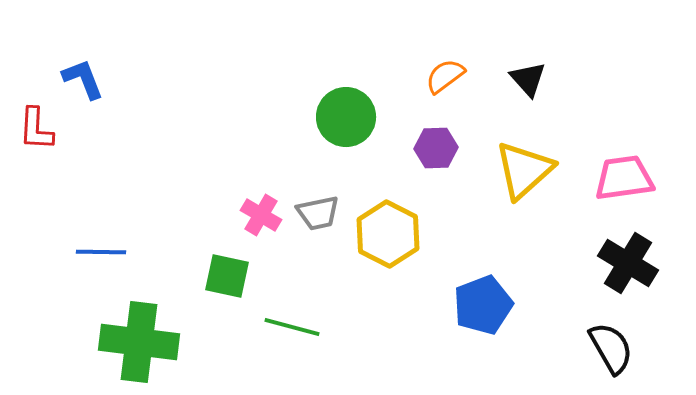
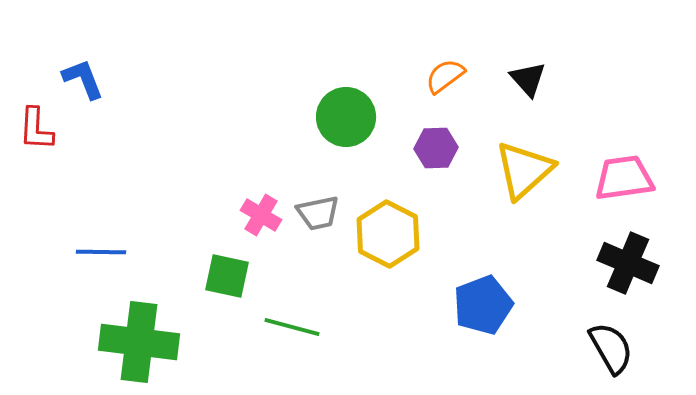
black cross: rotated 8 degrees counterclockwise
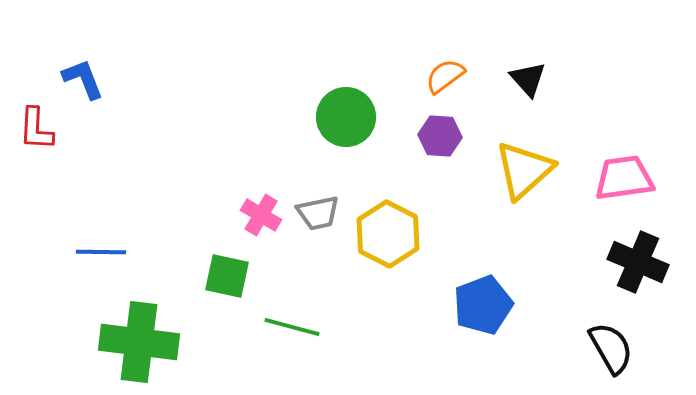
purple hexagon: moved 4 px right, 12 px up; rotated 6 degrees clockwise
black cross: moved 10 px right, 1 px up
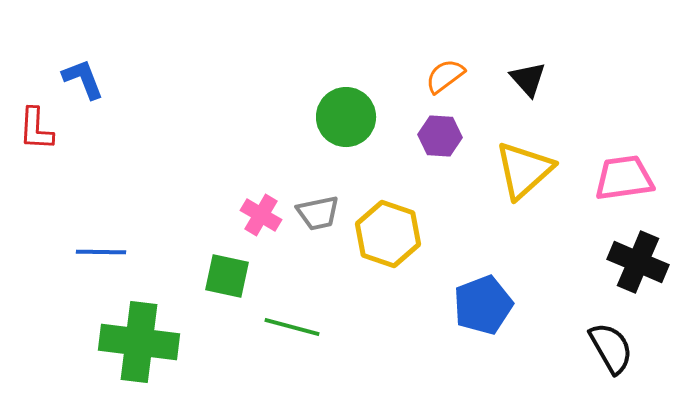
yellow hexagon: rotated 8 degrees counterclockwise
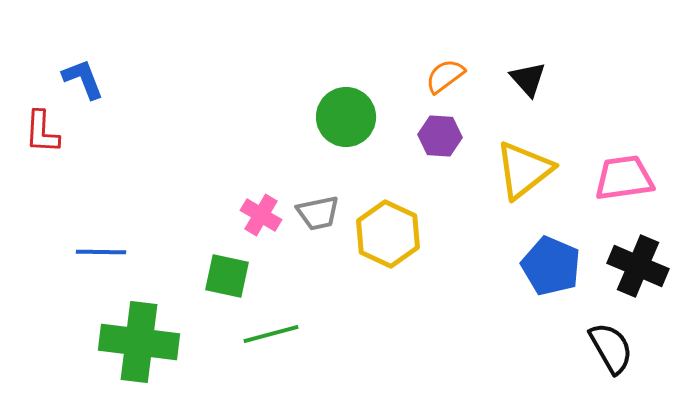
red L-shape: moved 6 px right, 3 px down
yellow triangle: rotated 4 degrees clockwise
yellow hexagon: rotated 6 degrees clockwise
black cross: moved 4 px down
blue pentagon: moved 68 px right, 39 px up; rotated 28 degrees counterclockwise
green line: moved 21 px left, 7 px down; rotated 30 degrees counterclockwise
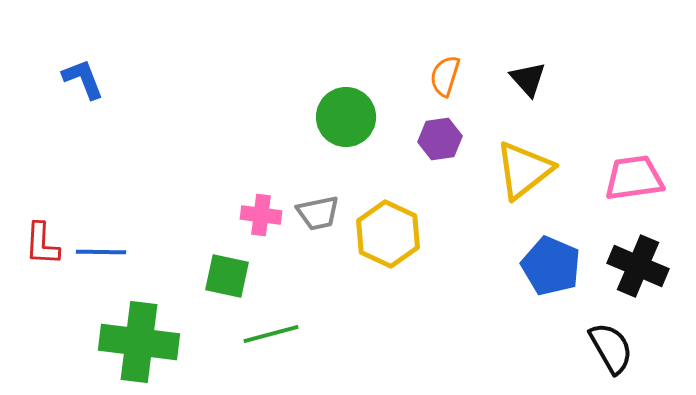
orange semicircle: rotated 36 degrees counterclockwise
red L-shape: moved 112 px down
purple hexagon: moved 3 px down; rotated 12 degrees counterclockwise
pink trapezoid: moved 10 px right
pink cross: rotated 24 degrees counterclockwise
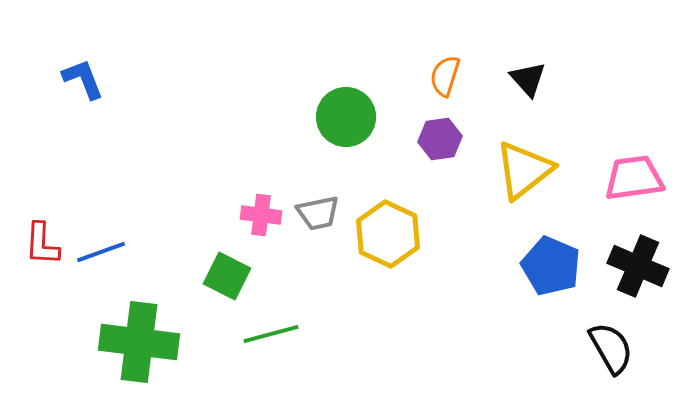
blue line: rotated 21 degrees counterclockwise
green square: rotated 15 degrees clockwise
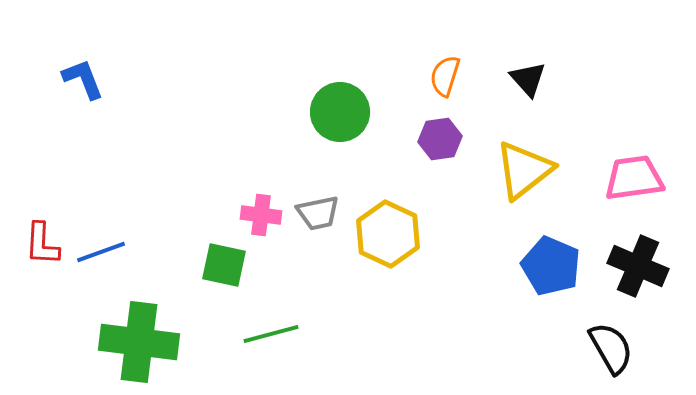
green circle: moved 6 px left, 5 px up
green square: moved 3 px left, 11 px up; rotated 15 degrees counterclockwise
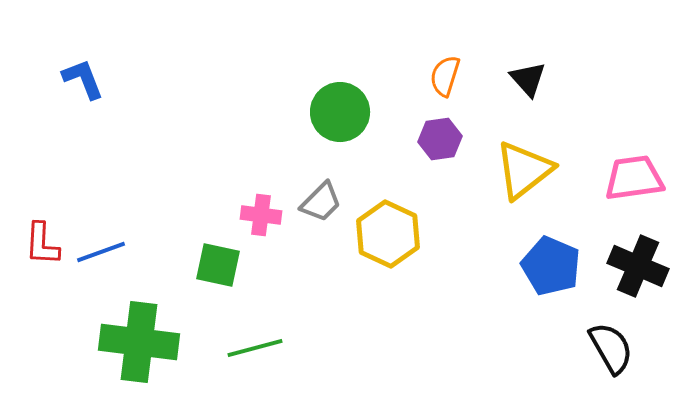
gray trapezoid: moved 3 px right, 11 px up; rotated 33 degrees counterclockwise
green square: moved 6 px left
green line: moved 16 px left, 14 px down
